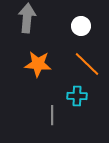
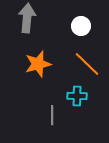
orange star: rotated 20 degrees counterclockwise
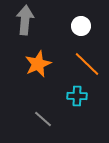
gray arrow: moved 2 px left, 2 px down
orange star: rotated 8 degrees counterclockwise
gray line: moved 9 px left, 4 px down; rotated 48 degrees counterclockwise
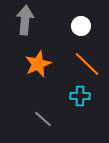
cyan cross: moved 3 px right
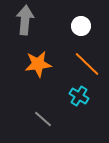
orange star: rotated 16 degrees clockwise
cyan cross: moved 1 px left; rotated 30 degrees clockwise
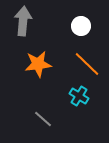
gray arrow: moved 2 px left, 1 px down
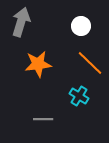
gray arrow: moved 2 px left, 1 px down; rotated 12 degrees clockwise
orange line: moved 3 px right, 1 px up
gray line: rotated 42 degrees counterclockwise
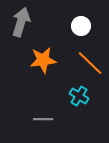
orange star: moved 5 px right, 4 px up
